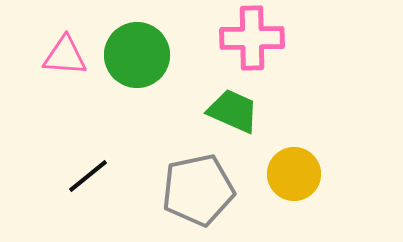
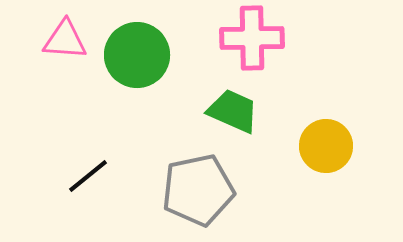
pink triangle: moved 16 px up
yellow circle: moved 32 px right, 28 px up
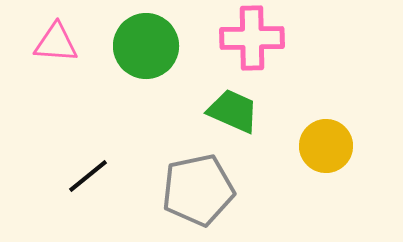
pink triangle: moved 9 px left, 3 px down
green circle: moved 9 px right, 9 px up
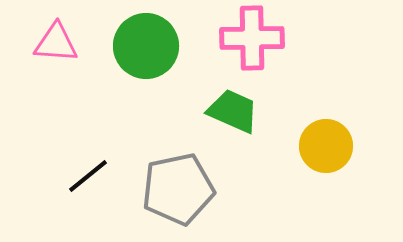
gray pentagon: moved 20 px left, 1 px up
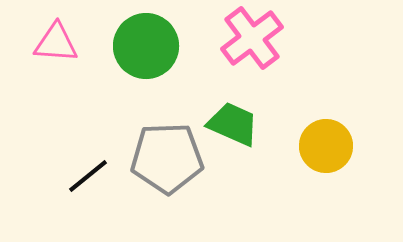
pink cross: rotated 36 degrees counterclockwise
green trapezoid: moved 13 px down
gray pentagon: moved 11 px left, 31 px up; rotated 10 degrees clockwise
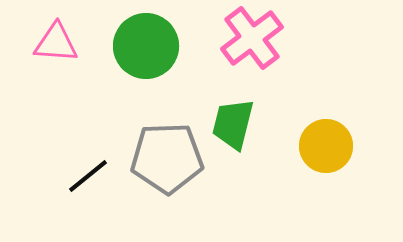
green trapezoid: rotated 100 degrees counterclockwise
